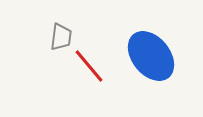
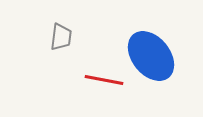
red line: moved 15 px right, 14 px down; rotated 39 degrees counterclockwise
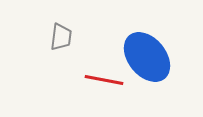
blue ellipse: moved 4 px left, 1 px down
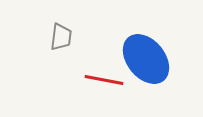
blue ellipse: moved 1 px left, 2 px down
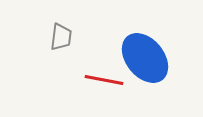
blue ellipse: moved 1 px left, 1 px up
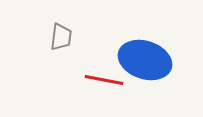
blue ellipse: moved 2 px down; rotated 33 degrees counterclockwise
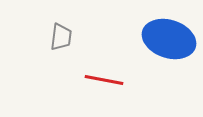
blue ellipse: moved 24 px right, 21 px up
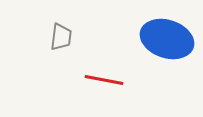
blue ellipse: moved 2 px left
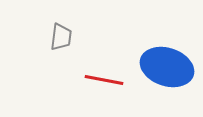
blue ellipse: moved 28 px down
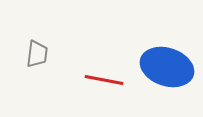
gray trapezoid: moved 24 px left, 17 px down
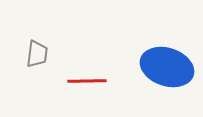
red line: moved 17 px left, 1 px down; rotated 12 degrees counterclockwise
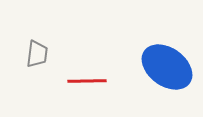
blue ellipse: rotated 18 degrees clockwise
